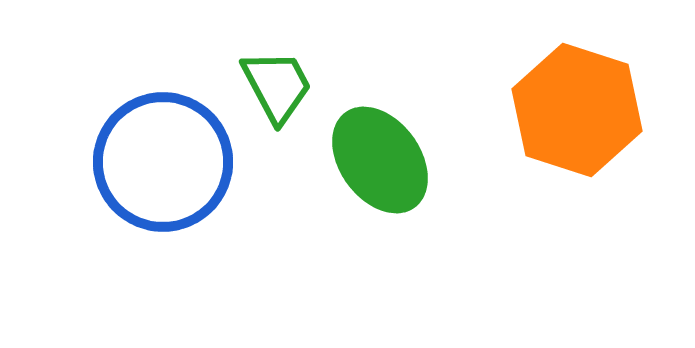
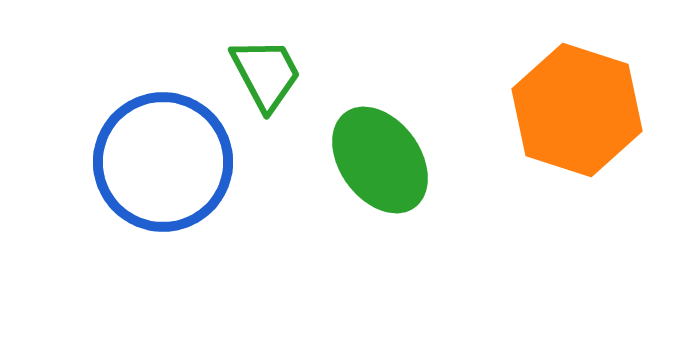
green trapezoid: moved 11 px left, 12 px up
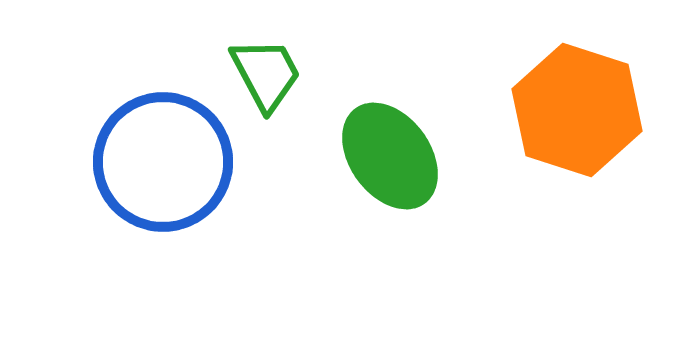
green ellipse: moved 10 px right, 4 px up
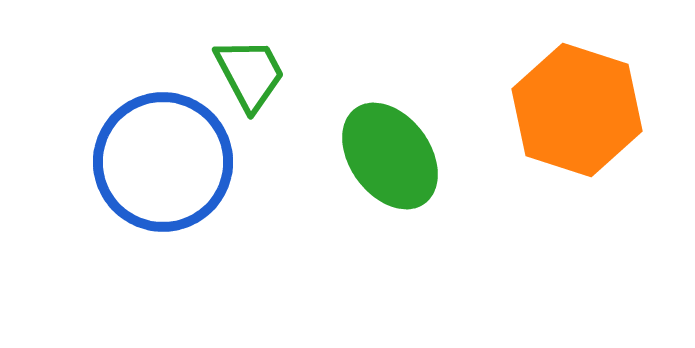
green trapezoid: moved 16 px left
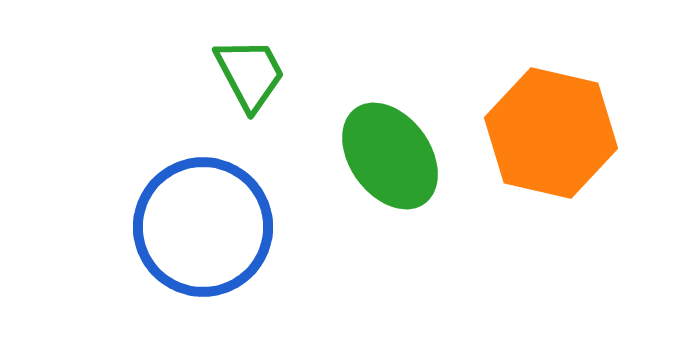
orange hexagon: moved 26 px left, 23 px down; rotated 5 degrees counterclockwise
blue circle: moved 40 px right, 65 px down
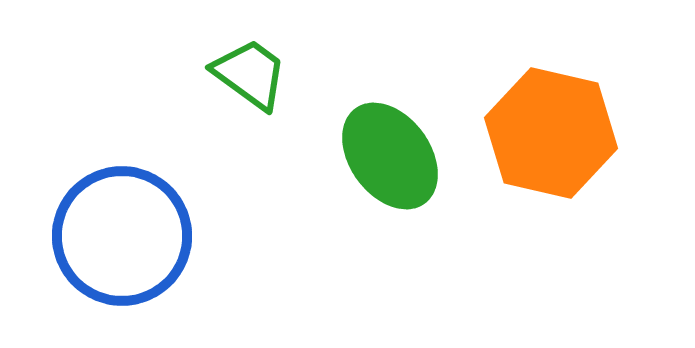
green trapezoid: rotated 26 degrees counterclockwise
blue circle: moved 81 px left, 9 px down
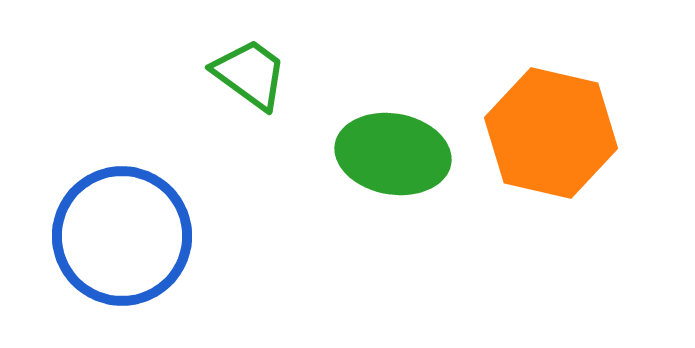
green ellipse: moved 3 px right, 2 px up; rotated 44 degrees counterclockwise
